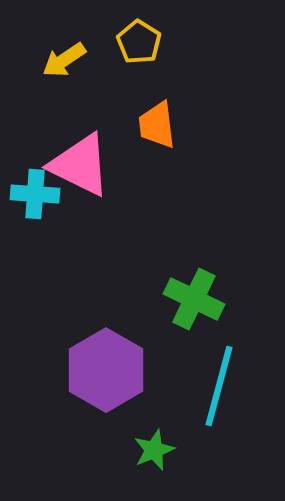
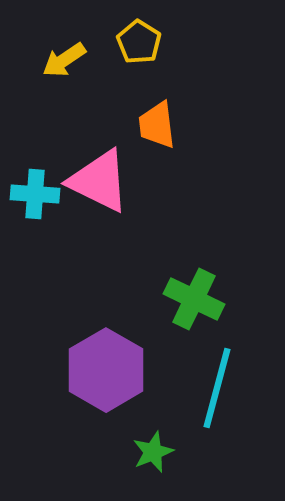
pink triangle: moved 19 px right, 16 px down
cyan line: moved 2 px left, 2 px down
green star: moved 1 px left, 2 px down
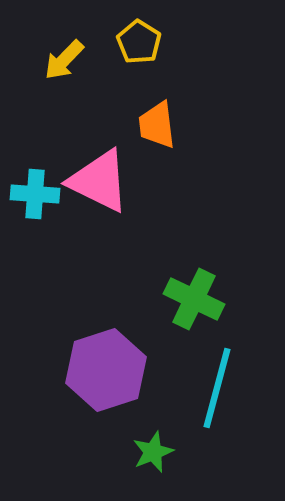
yellow arrow: rotated 12 degrees counterclockwise
purple hexagon: rotated 12 degrees clockwise
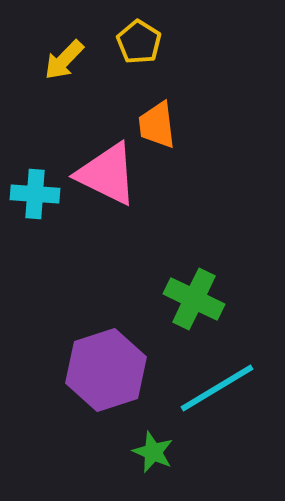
pink triangle: moved 8 px right, 7 px up
cyan line: rotated 44 degrees clockwise
green star: rotated 27 degrees counterclockwise
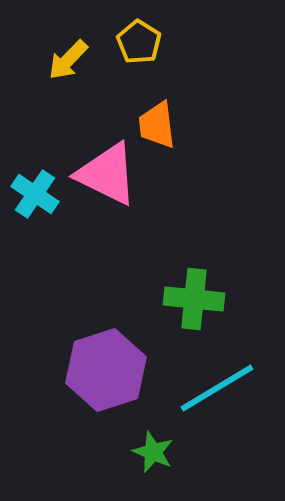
yellow arrow: moved 4 px right
cyan cross: rotated 30 degrees clockwise
green cross: rotated 20 degrees counterclockwise
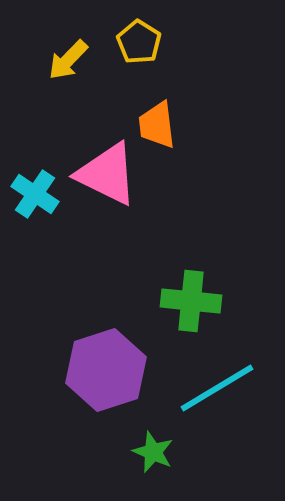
green cross: moved 3 px left, 2 px down
